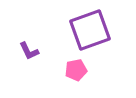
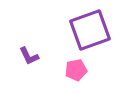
purple L-shape: moved 5 px down
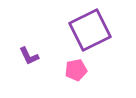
purple square: rotated 6 degrees counterclockwise
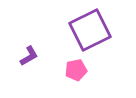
purple L-shape: rotated 95 degrees counterclockwise
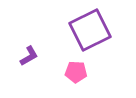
pink pentagon: moved 2 px down; rotated 15 degrees clockwise
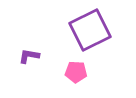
purple L-shape: rotated 140 degrees counterclockwise
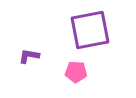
purple square: rotated 15 degrees clockwise
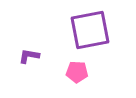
pink pentagon: moved 1 px right
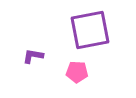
purple L-shape: moved 4 px right
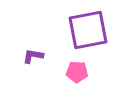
purple square: moved 2 px left
